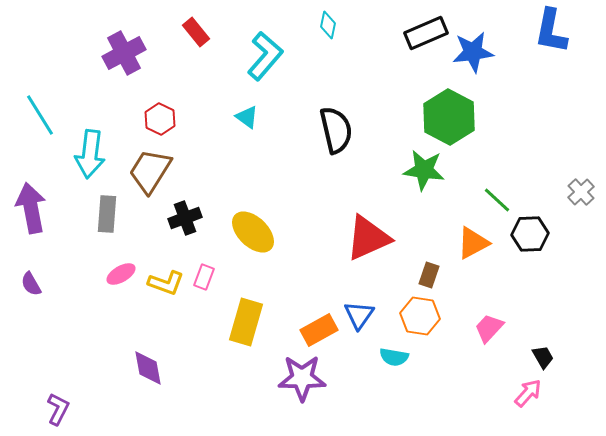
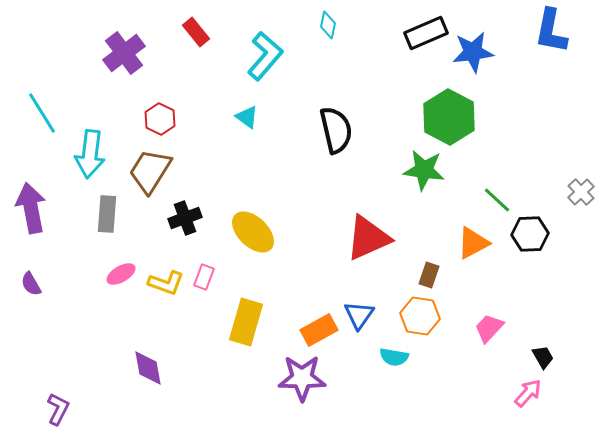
purple cross: rotated 9 degrees counterclockwise
cyan line: moved 2 px right, 2 px up
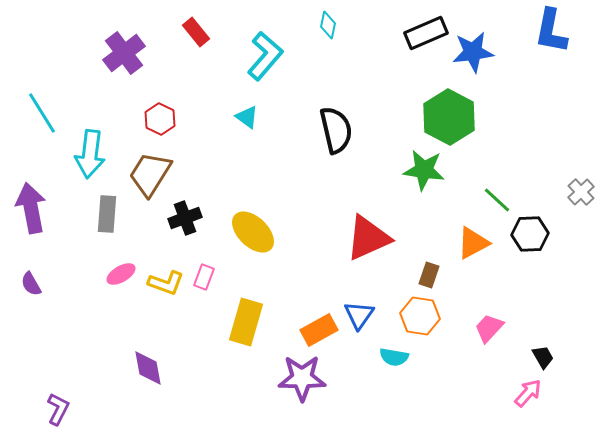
brown trapezoid: moved 3 px down
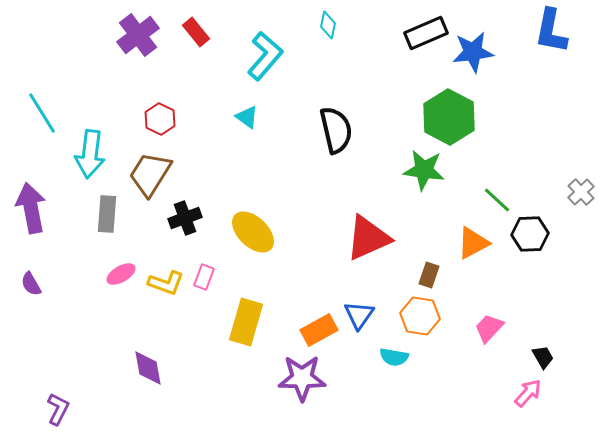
purple cross: moved 14 px right, 18 px up
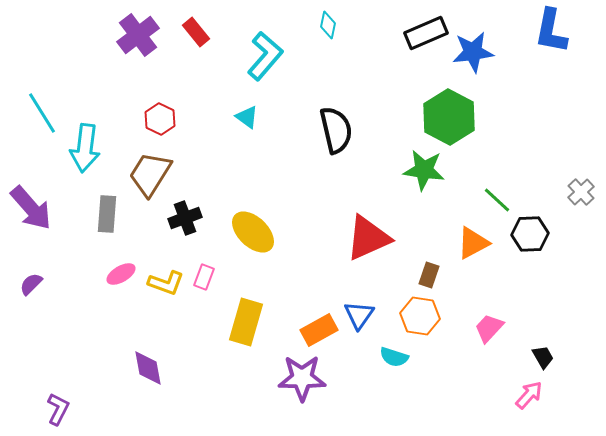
cyan arrow: moved 5 px left, 6 px up
purple arrow: rotated 150 degrees clockwise
purple semicircle: rotated 75 degrees clockwise
cyan semicircle: rotated 8 degrees clockwise
pink arrow: moved 1 px right, 2 px down
